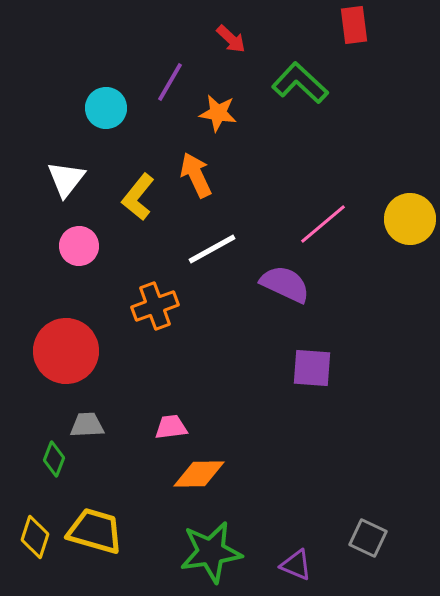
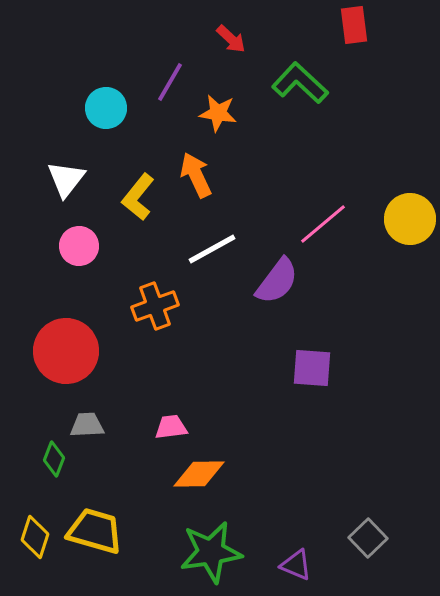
purple semicircle: moved 8 px left, 3 px up; rotated 102 degrees clockwise
gray square: rotated 21 degrees clockwise
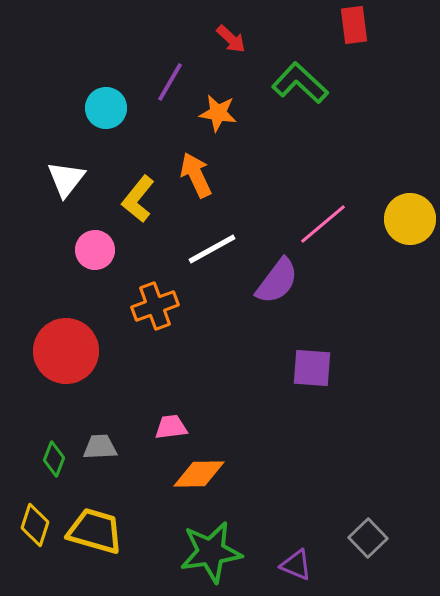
yellow L-shape: moved 2 px down
pink circle: moved 16 px right, 4 px down
gray trapezoid: moved 13 px right, 22 px down
yellow diamond: moved 12 px up
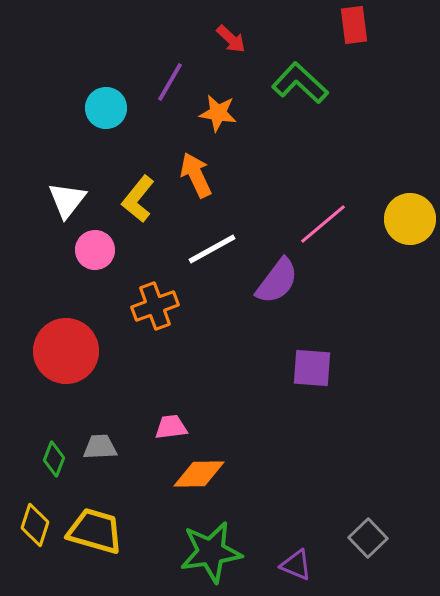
white triangle: moved 1 px right, 21 px down
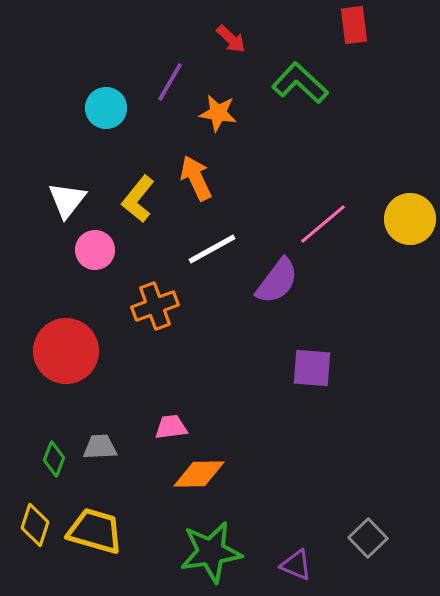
orange arrow: moved 3 px down
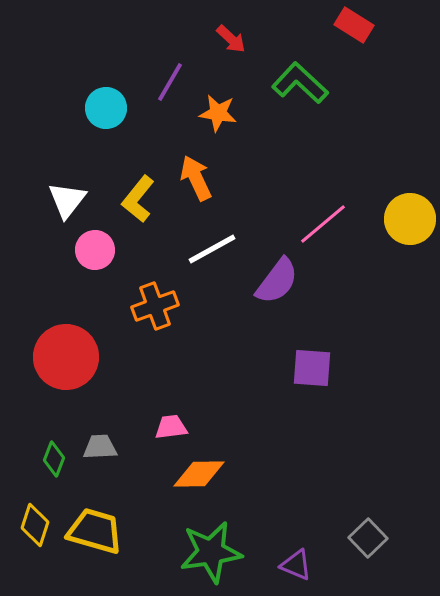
red rectangle: rotated 51 degrees counterclockwise
red circle: moved 6 px down
